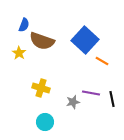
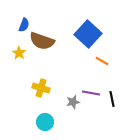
blue square: moved 3 px right, 6 px up
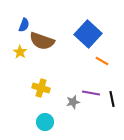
yellow star: moved 1 px right, 1 px up
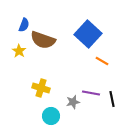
brown semicircle: moved 1 px right, 1 px up
yellow star: moved 1 px left, 1 px up
cyan circle: moved 6 px right, 6 px up
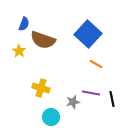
blue semicircle: moved 1 px up
orange line: moved 6 px left, 3 px down
cyan circle: moved 1 px down
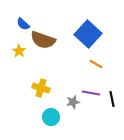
blue semicircle: moved 1 px left; rotated 112 degrees clockwise
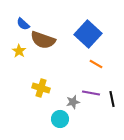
cyan circle: moved 9 px right, 2 px down
